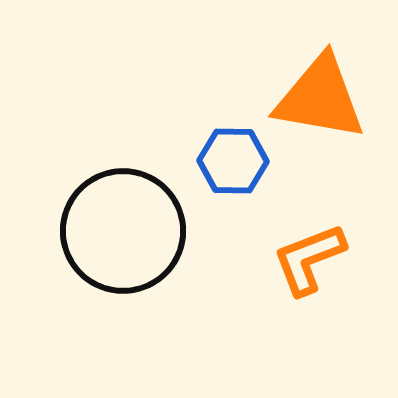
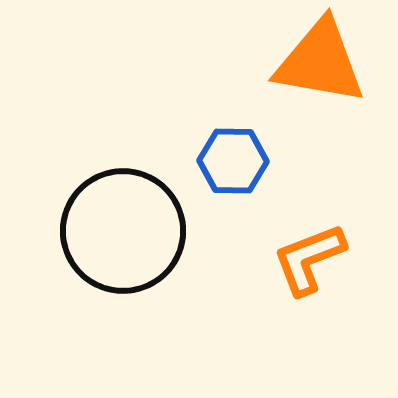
orange triangle: moved 36 px up
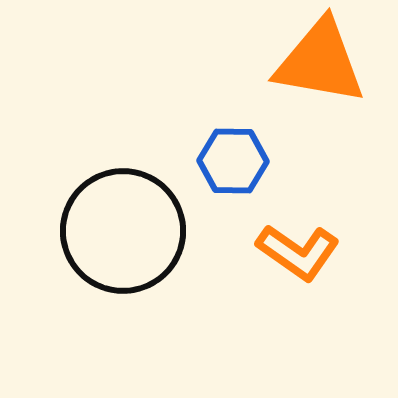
orange L-shape: moved 11 px left, 7 px up; rotated 124 degrees counterclockwise
